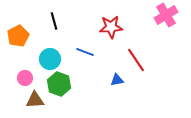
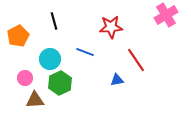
green hexagon: moved 1 px right, 1 px up; rotated 15 degrees clockwise
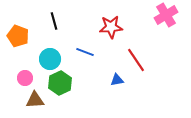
orange pentagon: rotated 25 degrees counterclockwise
